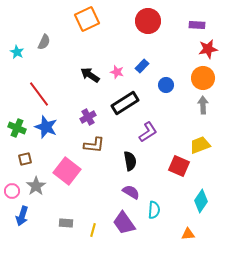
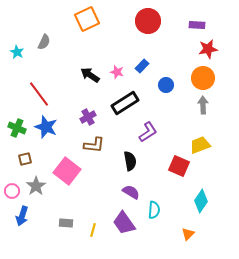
orange triangle: rotated 40 degrees counterclockwise
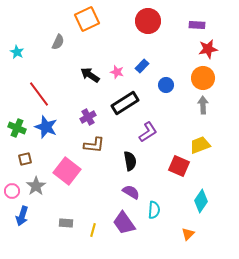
gray semicircle: moved 14 px right
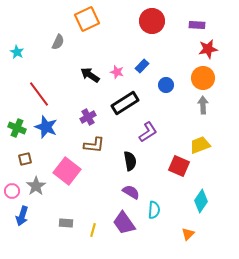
red circle: moved 4 px right
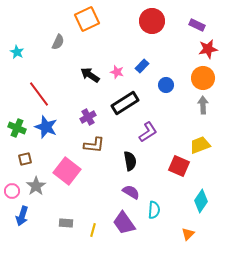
purple rectangle: rotated 21 degrees clockwise
